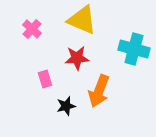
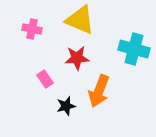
yellow triangle: moved 2 px left
pink cross: rotated 30 degrees counterclockwise
pink rectangle: rotated 18 degrees counterclockwise
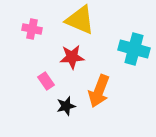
red star: moved 5 px left, 1 px up
pink rectangle: moved 1 px right, 2 px down
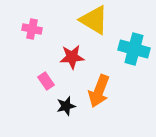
yellow triangle: moved 14 px right; rotated 8 degrees clockwise
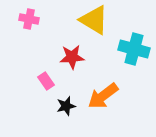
pink cross: moved 3 px left, 10 px up
orange arrow: moved 4 px right, 5 px down; rotated 32 degrees clockwise
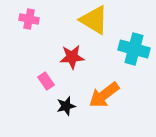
orange arrow: moved 1 px right, 1 px up
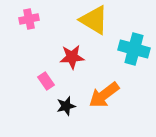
pink cross: rotated 24 degrees counterclockwise
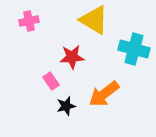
pink cross: moved 2 px down
pink rectangle: moved 5 px right
orange arrow: moved 1 px up
